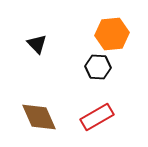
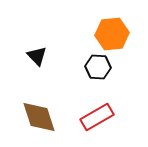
black triangle: moved 12 px down
brown diamond: rotated 6 degrees clockwise
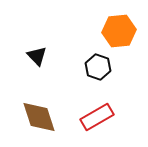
orange hexagon: moved 7 px right, 3 px up
black hexagon: rotated 15 degrees clockwise
